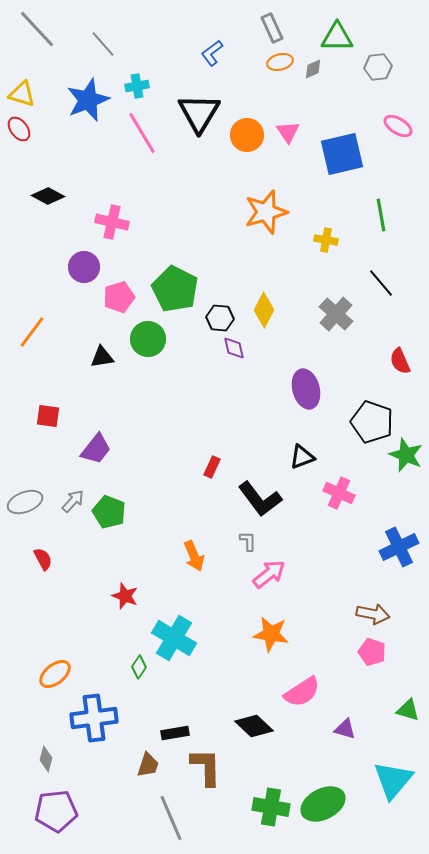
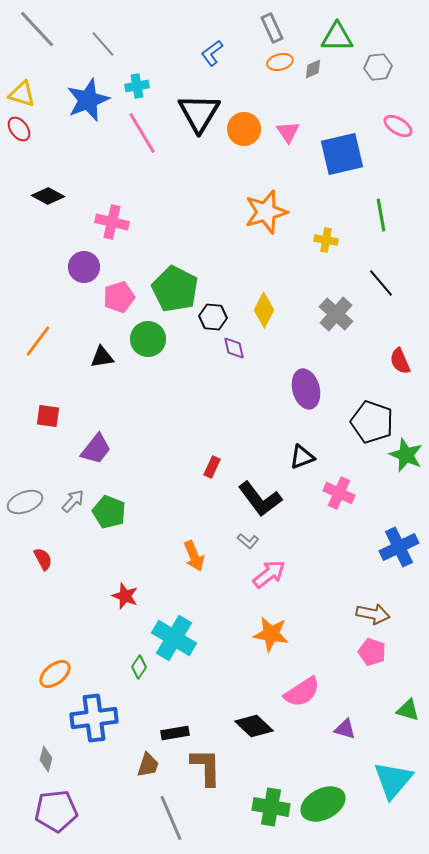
orange circle at (247, 135): moved 3 px left, 6 px up
black hexagon at (220, 318): moved 7 px left, 1 px up
orange line at (32, 332): moved 6 px right, 9 px down
gray L-shape at (248, 541): rotated 130 degrees clockwise
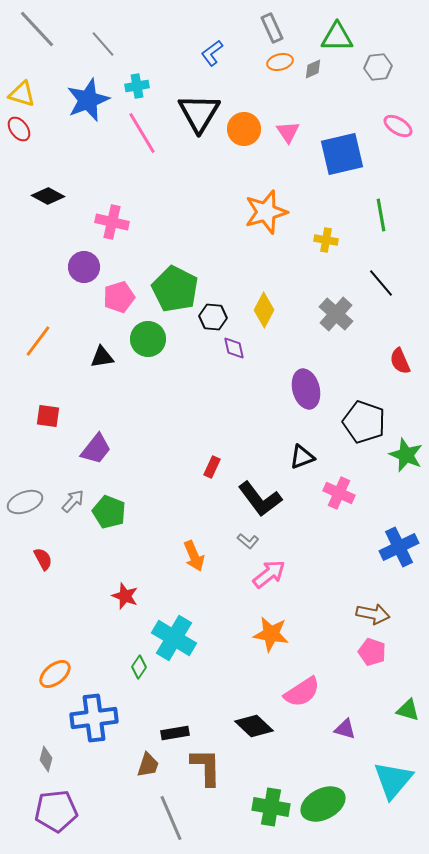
black pentagon at (372, 422): moved 8 px left
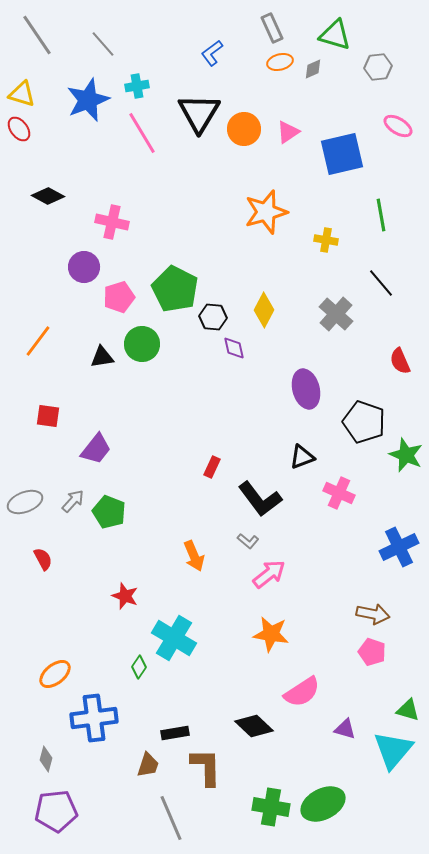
gray line at (37, 29): moved 6 px down; rotated 9 degrees clockwise
green triangle at (337, 37): moved 2 px left, 2 px up; rotated 16 degrees clockwise
pink triangle at (288, 132): rotated 30 degrees clockwise
green circle at (148, 339): moved 6 px left, 5 px down
cyan triangle at (393, 780): moved 30 px up
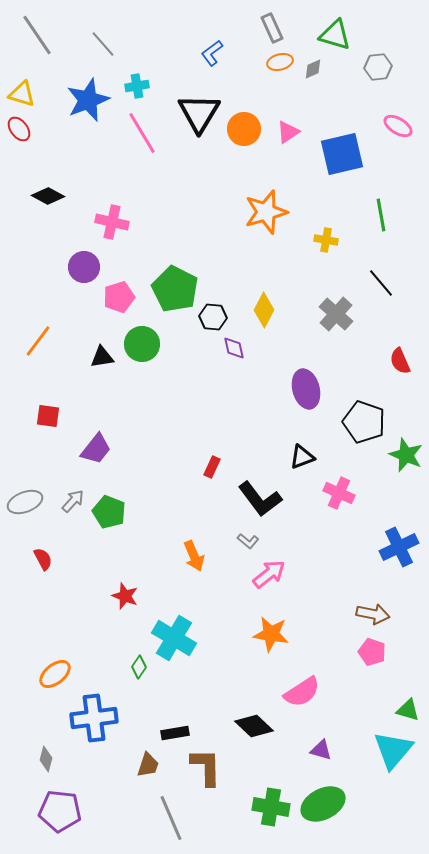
purple triangle at (345, 729): moved 24 px left, 21 px down
purple pentagon at (56, 811): moved 4 px right; rotated 12 degrees clockwise
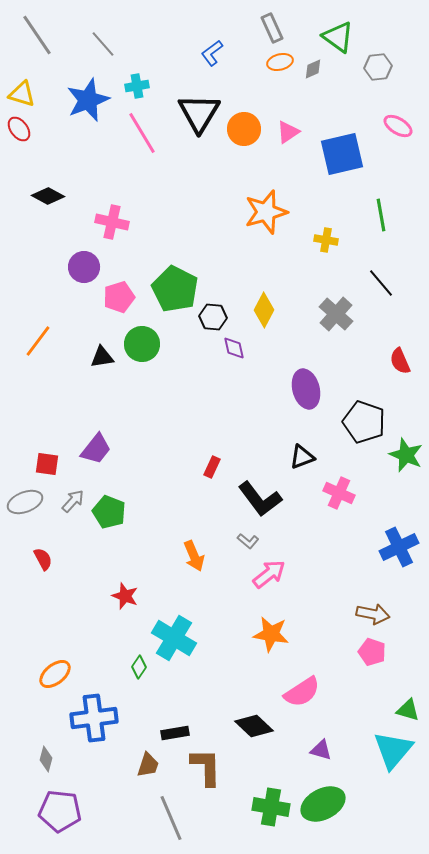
green triangle at (335, 35): moved 3 px right, 2 px down; rotated 20 degrees clockwise
red square at (48, 416): moved 1 px left, 48 px down
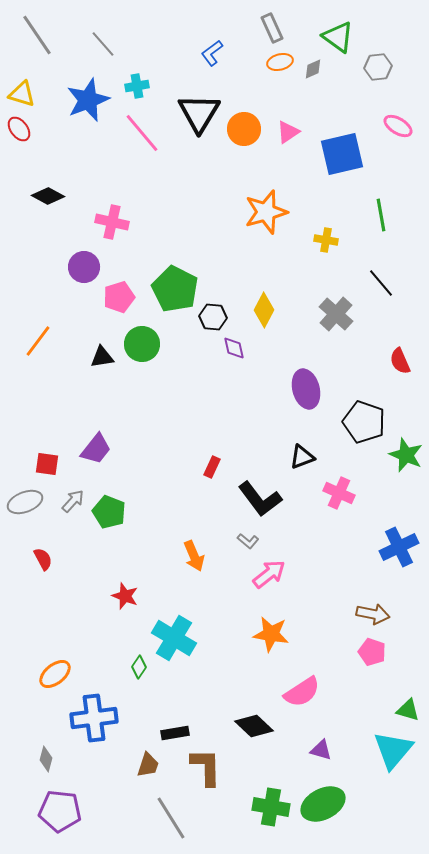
pink line at (142, 133): rotated 9 degrees counterclockwise
gray line at (171, 818): rotated 9 degrees counterclockwise
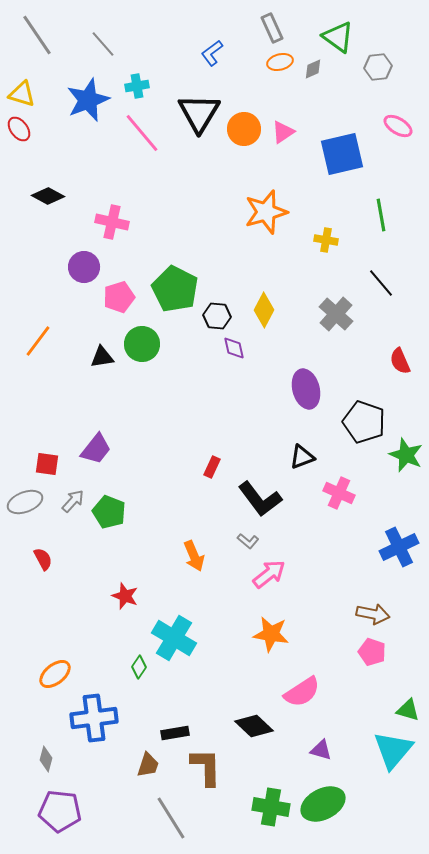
pink triangle at (288, 132): moved 5 px left
black hexagon at (213, 317): moved 4 px right, 1 px up
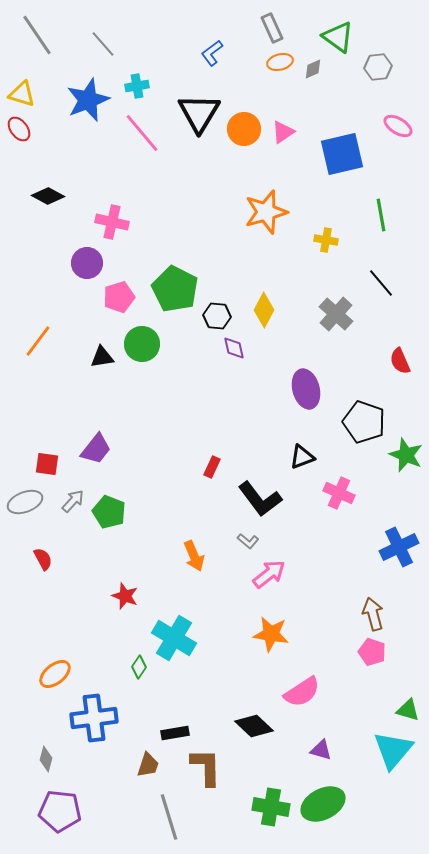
purple circle at (84, 267): moved 3 px right, 4 px up
brown arrow at (373, 614): rotated 116 degrees counterclockwise
gray line at (171, 818): moved 2 px left, 1 px up; rotated 15 degrees clockwise
